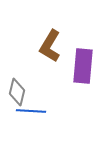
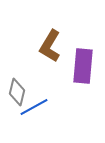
blue line: moved 3 px right, 4 px up; rotated 32 degrees counterclockwise
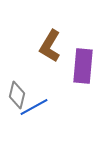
gray diamond: moved 3 px down
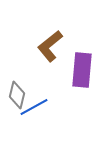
brown L-shape: rotated 20 degrees clockwise
purple rectangle: moved 1 px left, 4 px down
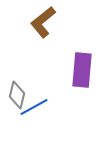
brown L-shape: moved 7 px left, 24 px up
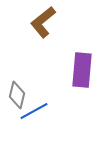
blue line: moved 4 px down
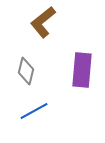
gray diamond: moved 9 px right, 24 px up
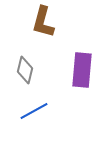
brown L-shape: rotated 36 degrees counterclockwise
gray diamond: moved 1 px left, 1 px up
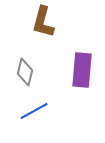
gray diamond: moved 2 px down
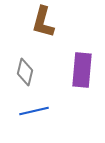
blue line: rotated 16 degrees clockwise
